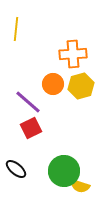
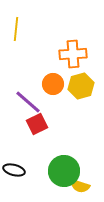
red square: moved 6 px right, 4 px up
black ellipse: moved 2 px left, 1 px down; rotated 25 degrees counterclockwise
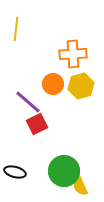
black ellipse: moved 1 px right, 2 px down
yellow semicircle: rotated 48 degrees clockwise
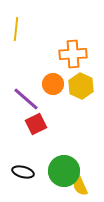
yellow hexagon: rotated 20 degrees counterclockwise
purple line: moved 2 px left, 3 px up
red square: moved 1 px left
black ellipse: moved 8 px right
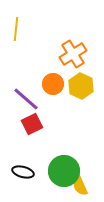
orange cross: rotated 28 degrees counterclockwise
red square: moved 4 px left
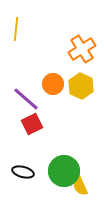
orange cross: moved 9 px right, 5 px up
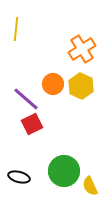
black ellipse: moved 4 px left, 5 px down
yellow semicircle: moved 10 px right
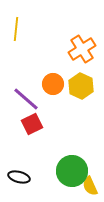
green circle: moved 8 px right
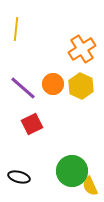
purple line: moved 3 px left, 11 px up
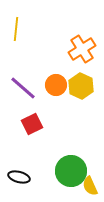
orange circle: moved 3 px right, 1 px down
green circle: moved 1 px left
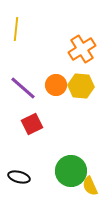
yellow hexagon: rotated 20 degrees counterclockwise
